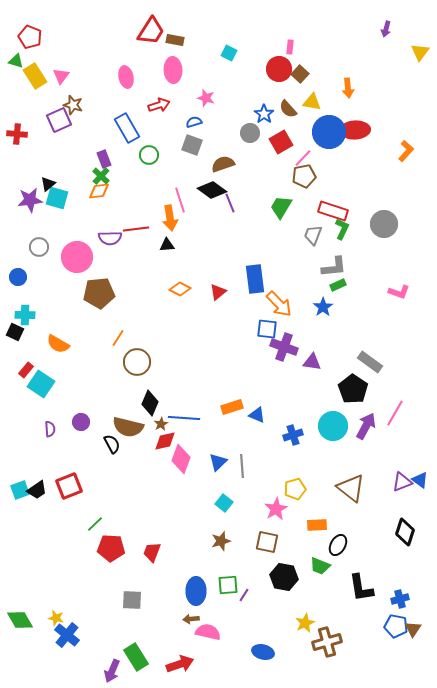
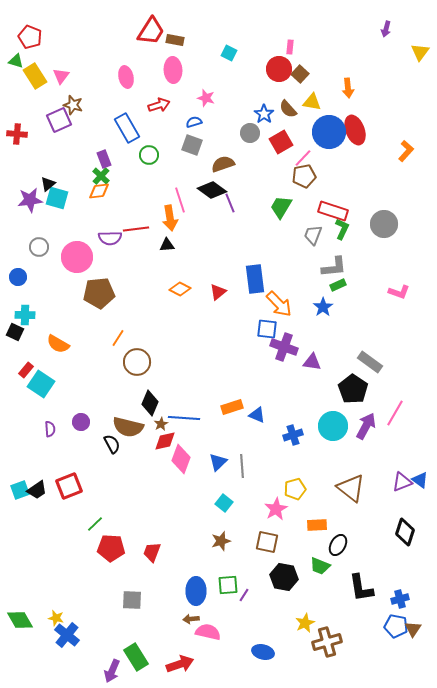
red ellipse at (355, 130): rotated 72 degrees clockwise
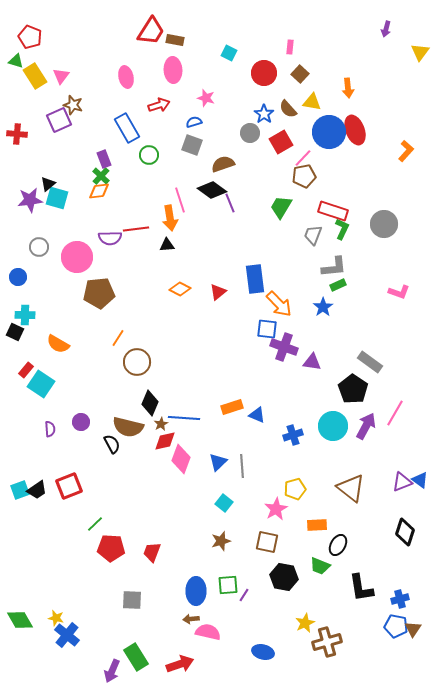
red circle at (279, 69): moved 15 px left, 4 px down
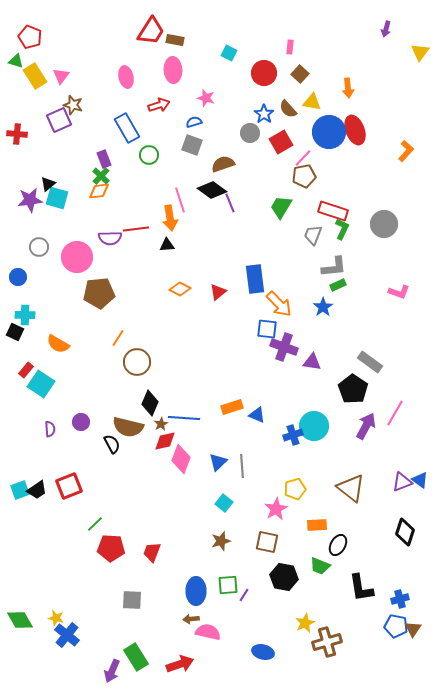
cyan circle at (333, 426): moved 19 px left
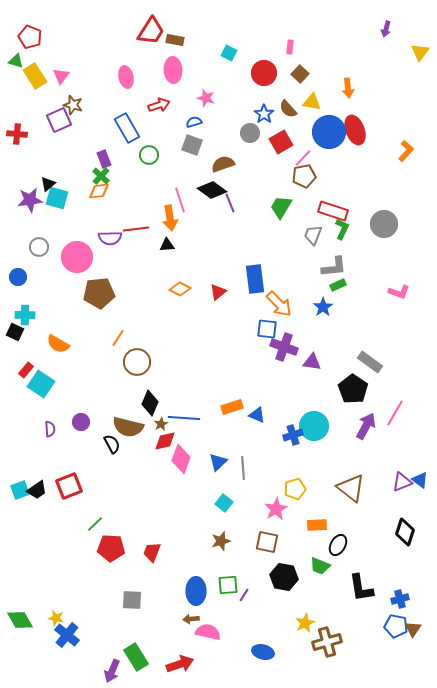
gray line at (242, 466): moved 1 px right, 2 px down
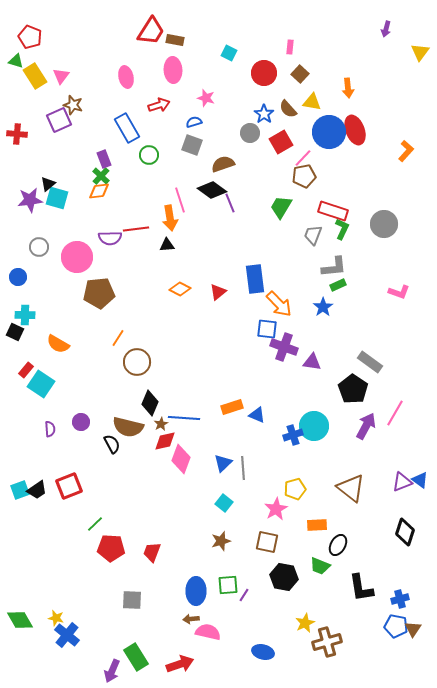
blue triangle at (218, 462): moved 5 px right, 1 px down
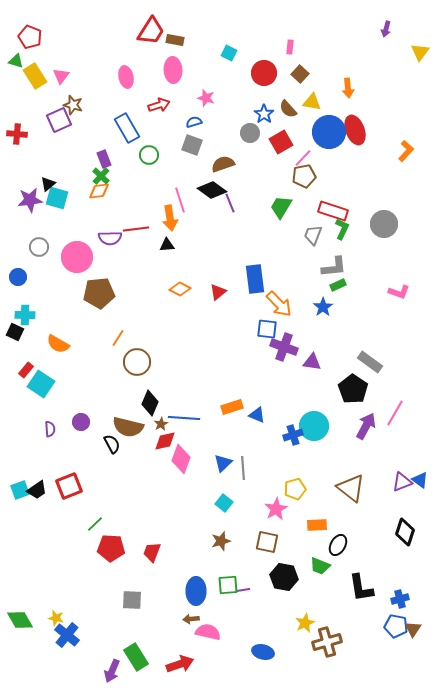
purple line at (244, 595): moved 1 px left, 5 px up; rotated 48 degrees clockwise
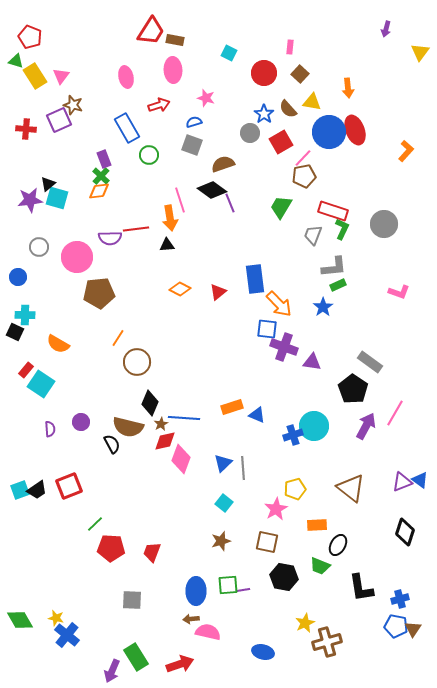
red cross at (17, 134): moved 9 px right, 5 px up
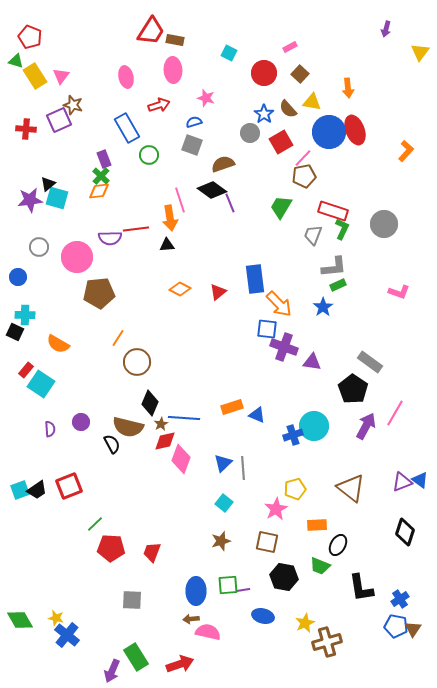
pink rectangle at (290, 47): rotated 56 degrees clockwise
blue cross at (400, 599): rotated 18 degrees counterclockwise
blue ellipse at (263, 652): moved 36 px up
